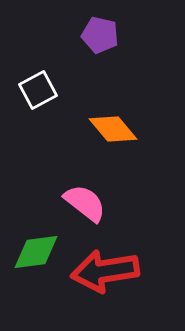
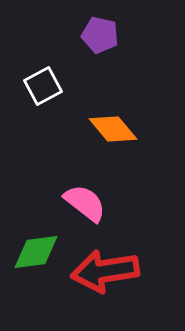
white square: moved 5 px right, 4 px up
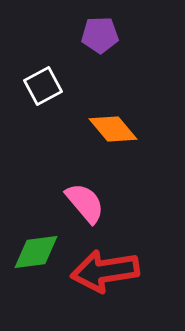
purple pentagon: rotated 15 degrees counterclockwise
pink semicircle: rotated 12 degrees clockwise
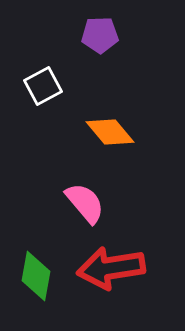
orange diamond: moved 3 px left, 3 px down
green diamond: moved 24 px down; rotated 72 degrees counterclockwise
red arrow: moved 6 px right, 3 px up
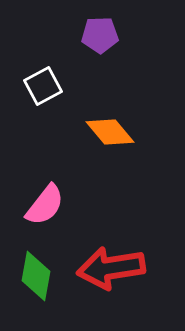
pink semicircle: moved 40 px left, 2 px down; rotated 78 degrees clockwise
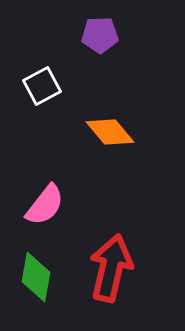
white square: moved 1 px left
red arrow: rotated 112 degrees clockwise
green diamond: moved 1 px down
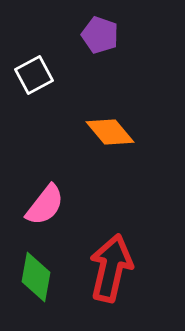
purple pentagon: rotated 21 degrees clockwise
white square: moved 8 px left, 11 px up
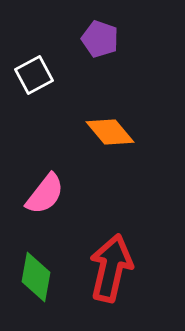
purple pentagon: moved 4 px down
pink semicircle: moved 11 px up
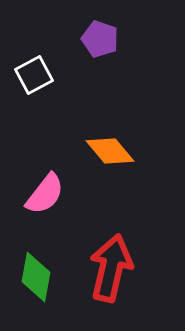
orange diamond: moved 19 px down
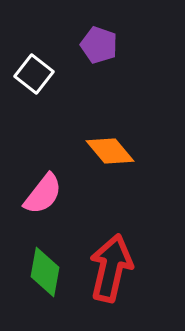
purple pentagon: moved 1 px left, 6 px down
white square: moved 1 px up; rotated 24 degrees counterclockwise
pink semicircle: moved 2 px left
green diamond: moved 9 px right, 5 px up
